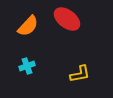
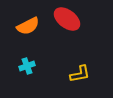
orange semicircle: rotated 20 degrees clockwise
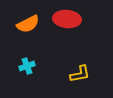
red ellipse: rotated 32 degrees counterclockwise
orange semicircle: moved 2 px up
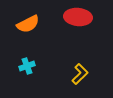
red ellipse: moved 11 px right, 2 px up
yellow L-shape: rotated 35 degrees counterclockwise
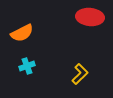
red ellipse: moved 12 px right
orange semicircle: moved 6 px left, 9 px down
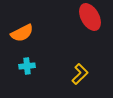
red ellipse: rotated 56 degrees clockwise
cyan cross: rotated 14 degrees clockwise
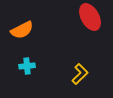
orange semicircle: moved 3 px up
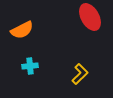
cyan cross: moved 3 px right
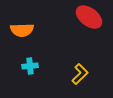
red ellipse: moved 1 px left; rotated 24 degrees counterclockwise
orange semicircle: rotated 25 degrees clockwise
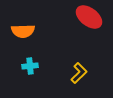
orange semicircle: moved 1 px right, 1 px down
yellow L-shape: moved 1 px left, 1 px up
